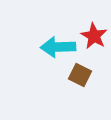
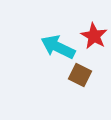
cyan arrow: rotated 28 degrees clockwise
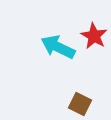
brown square: moved 29 px down
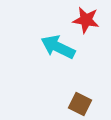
red star: moved 8 px left, 16 px up; rotated 20 degrees counterclockwise
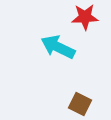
red star: moved 1 px left, 3 px up; rotated 12 degrees counterclockwise
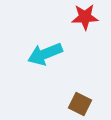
cyan arrow: moved 13 px left, 7 px down; rotated 48 degrees counterclockwise
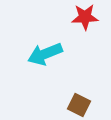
brown square: moved 1 px left, 1 px down
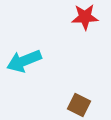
cyan arrow: moved 21 px left, 7 px down
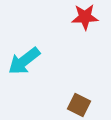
cyan arrow: rotated 16 degrees counterclockwise
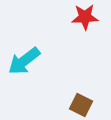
brown square: moved 2 px right
